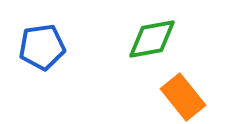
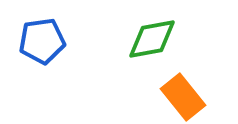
blue pentagon: moved 6 px up
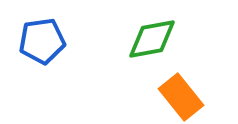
orange rectangle: moved 2 px left
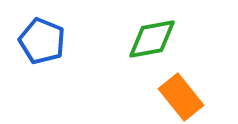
blue pentagon: rotated 30 degrees clockwise
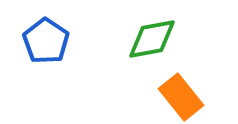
blue pentagon: moved 4 px right; rotated 12 degrees clockwise
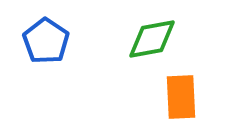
orange rectangle: rotated 36 degrees clockwise
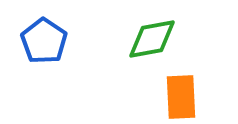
blue pentagon: moved 2 px left
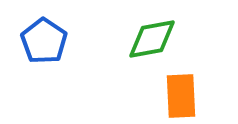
orange rectangle: moved 1 px up
